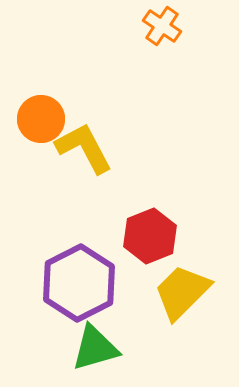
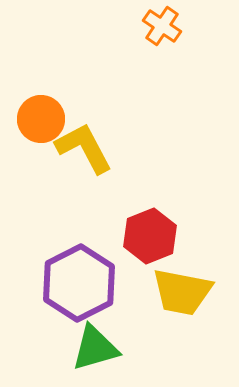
yellow trapezoid: rotated 124 degrees counterclockwise
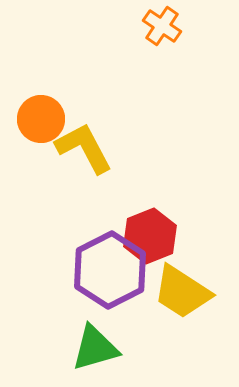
purple hexagon: moved 31 px right, 13 px up
yellow trapezoid: rotated 22 degrees clockwise
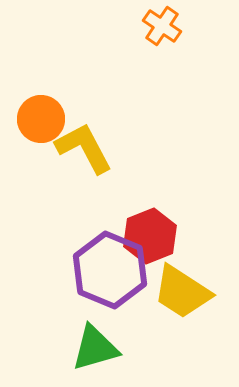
purple hexagon: rotated 10 degrees counterclockwise
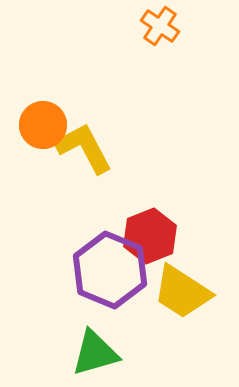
orange cross: moved 2 px left
orange circle: moved 2 px right, 6 px down
green triangle: moved 5 px down
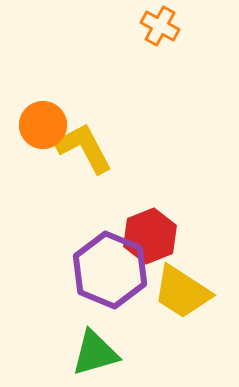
orange cross: rotated 6 degrees counterclockwise
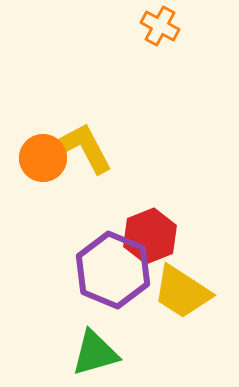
orange circle: moved 33 px down
purple hexagon: moved 3 px right
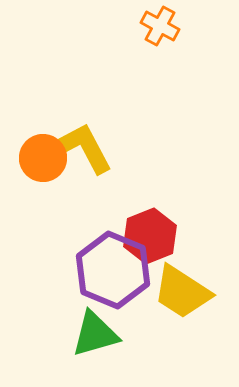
green triangle: moved 19 px up
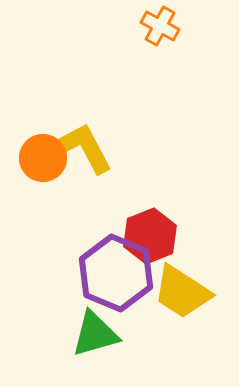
purple hexagon: moved 3 px right, 3 px down
